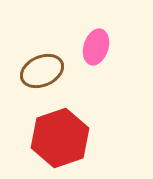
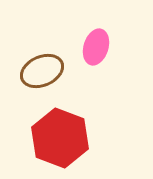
red hexagon: rotated 20 degrees counterclockwise
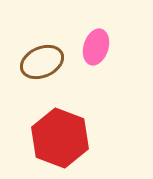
brown ellipse: moved 9 px up
